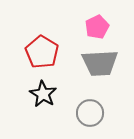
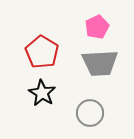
black star: moved 1 px left, 1 px up
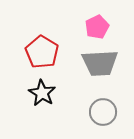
gray circle: moved 13 px right, 1 px up
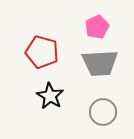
red pentagon: rotated 16 degrees counterclockwise
black star: moved 8 px right, 3 px down
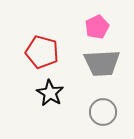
gray trapezoid: moved 2 px right
black star: moved 3 px up
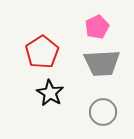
red pentagon: rotated 24 degrees clockwise
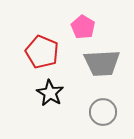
pink pentagon: moved 14 px left; rotated 15 degrees counterclockwise
red pentagon: rotated 16 degrees counterclockwise
